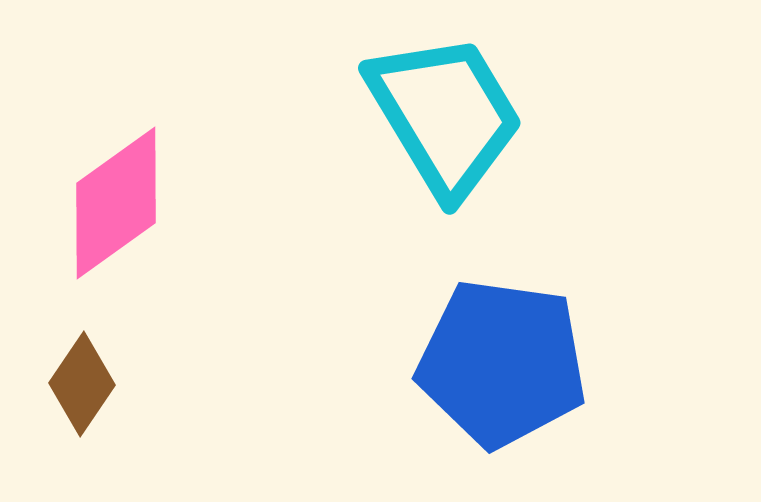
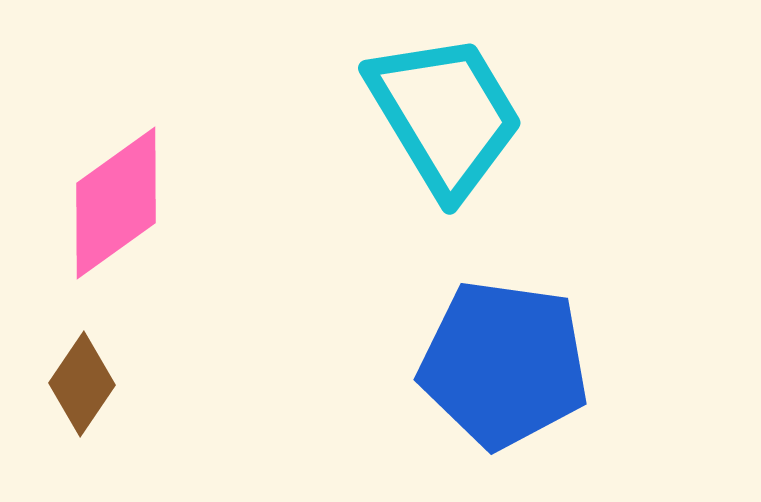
blue pentagon: moved 2 px right, 1 px down
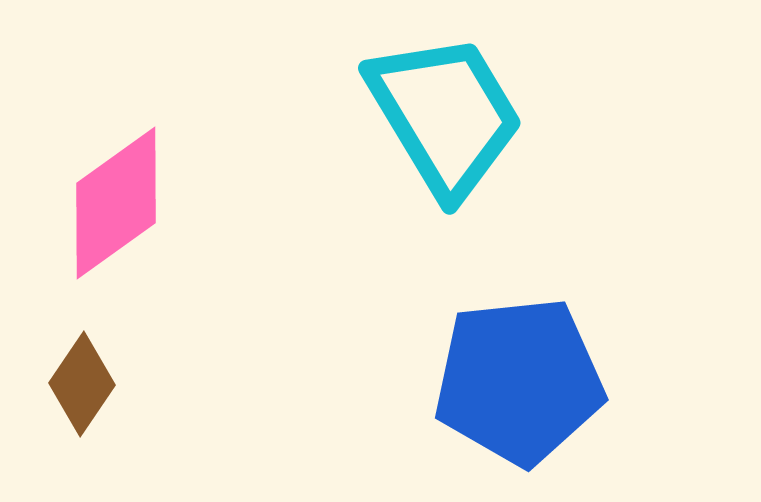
blue pentagon: moved 15 px right, 17 px down; rotated 14 degrees counterclockwise
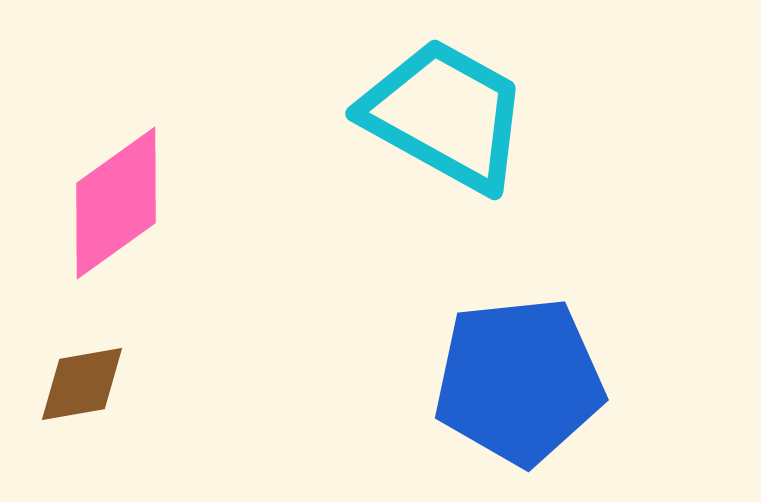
cyan trapezoid: rotated 30 degrees counterclockwise
brown diamond: rotated 46 degrees clockwise
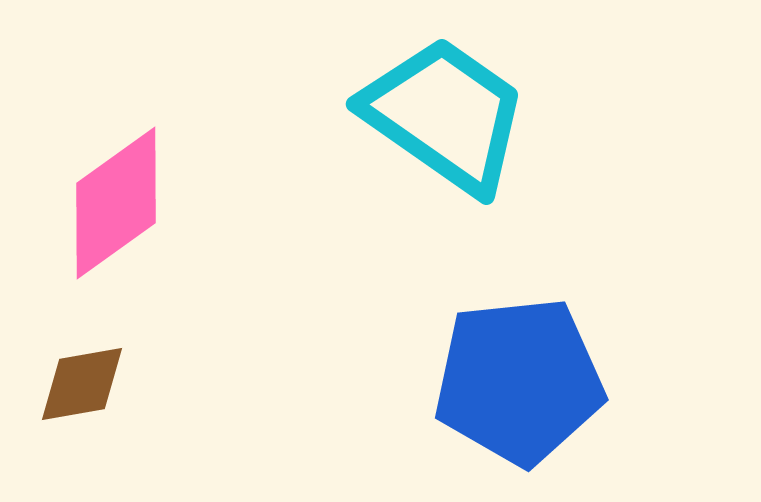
cyan trapezoid: rotated 6 degrees clockwise
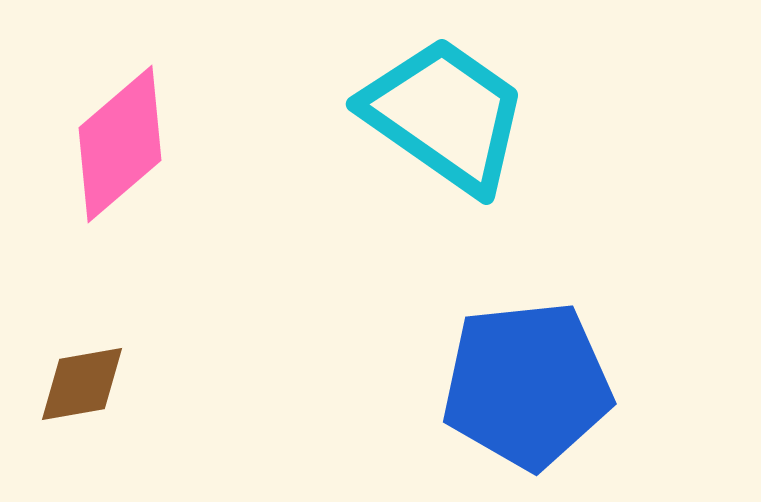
pink diamond: moved 4 px right, 59 px up; rotated 5 degrees counterclockwise
blue pentagon: moved 8 px right, 4 px down
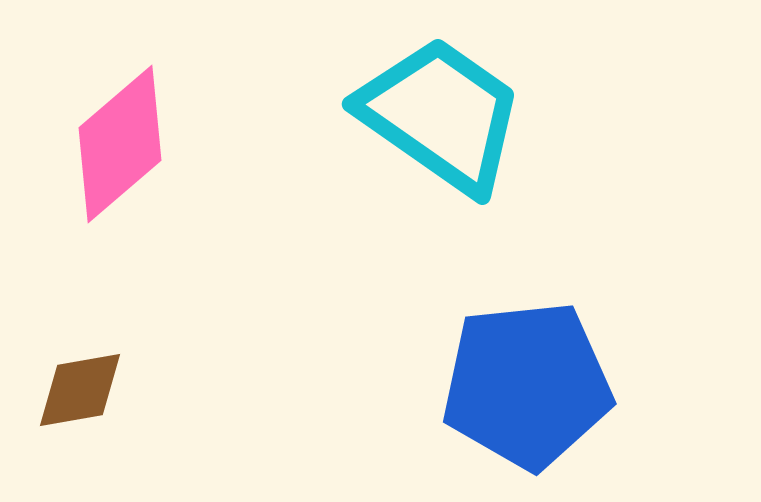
cyan trapezoid: moved 4 px left
brown diamond: moved 2 px left, 6 px down
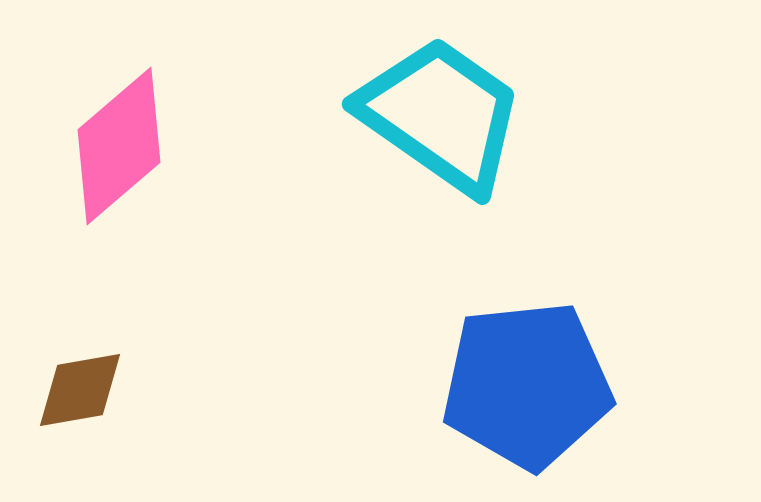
pink diamond: moved 1 px left, 2 px down
